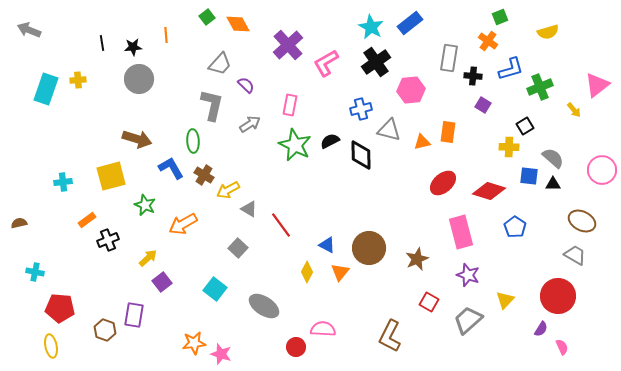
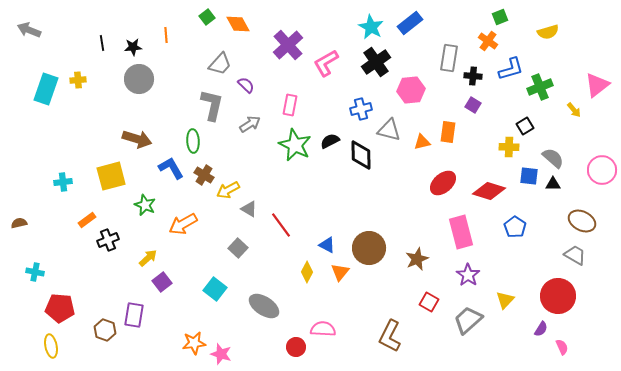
purple square at (483, 105): moved 10 px left
purple star at (468, 275): rotated 15 degrees clockwise
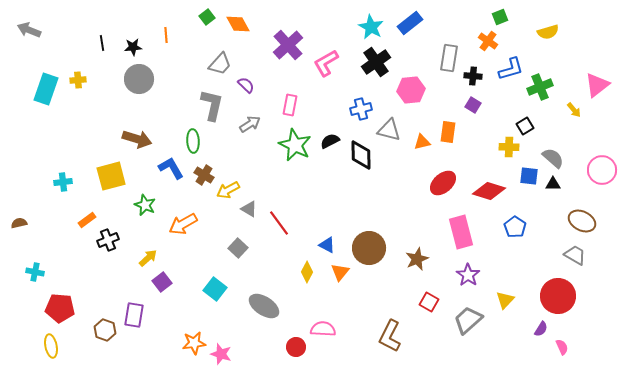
red line at (281, 225): moved 2 px left, 2 px up
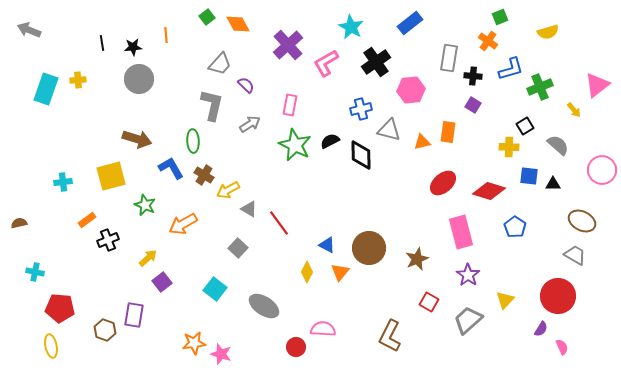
cyan star at (371, 27): moved 20 px left
gray semicircle at (553, 158): moved 5 px right, 13 px up
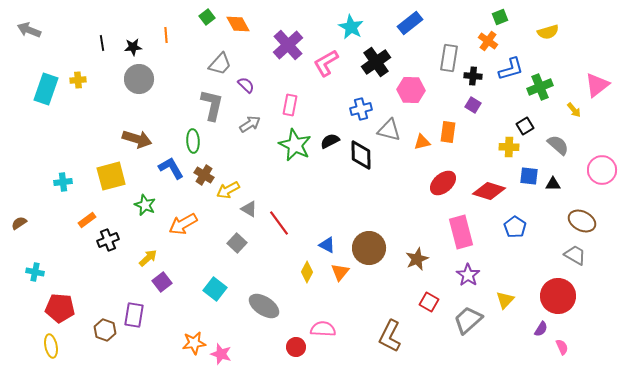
pink hexagon at (411, 90): rotated 8 degrees clockwise
brown semicircle at (19, 223): rotated 21 degrees counterclockwise
gray square at (238, 248): moved 1 px left, 5 px up
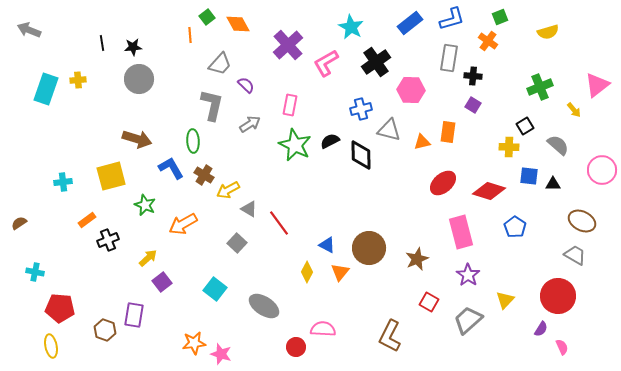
orange line at (166, 35): moved 24 px right
blue L-shape at (511, 69): moved 59 px left, 50 px up
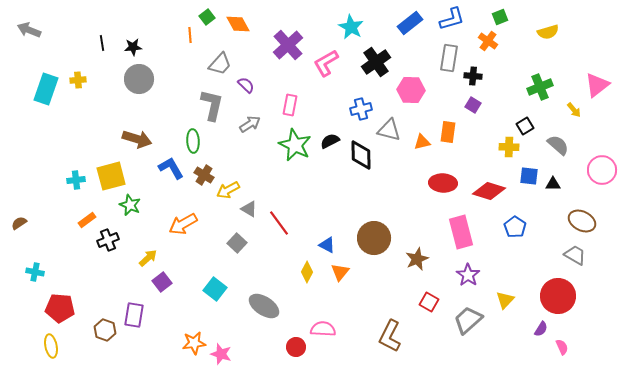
cyan cross at (63, 182): moved 13 px right, 2 px up
red ellipse at (443, 183): rotated 44 degrees clockwise
green star at (145, 205): moved 15 px left
brown circle at (369, 248): moved 5 px right, 10 px up
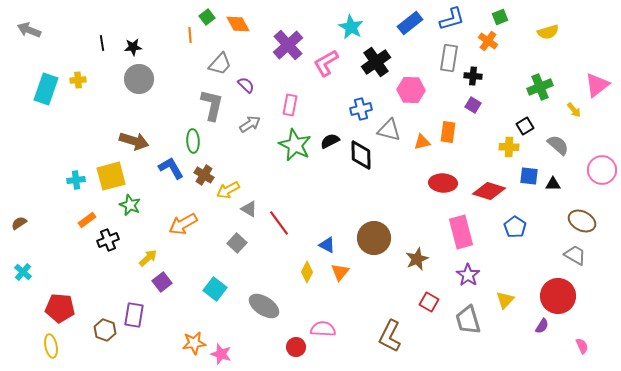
brown arrow at (137, 139): moved 3 px left, 2 px down
cyan cross at (35, 272): moved 12 px left; rotated 30 degrees clockwise
gray trapezoid at (468, 320): rotated 64 degrees counterclockwise
purple semicircle at (541, 329): moved 1 px right, 3 px up
pink semicircle at (562, 347): moved 20 px right, 1 px up
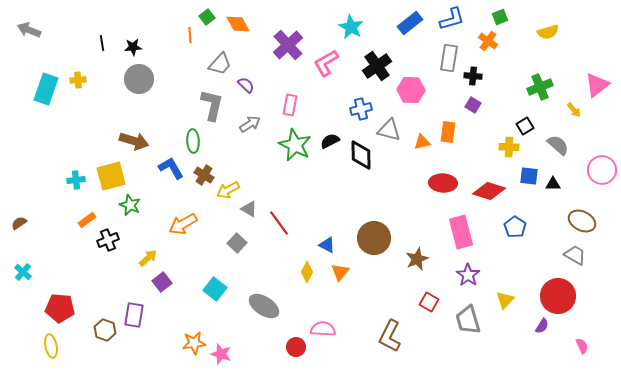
black cross at (376, 62): moved 1 px right, 4 px down
